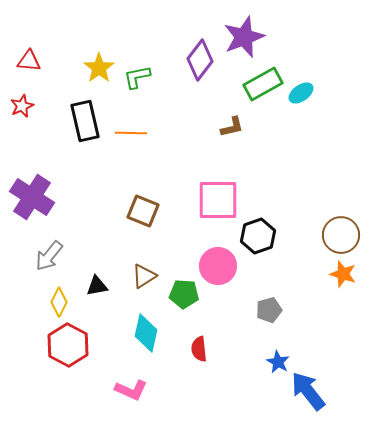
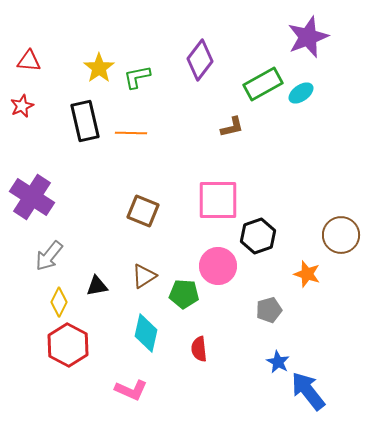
purple star: moved 64 px right
orange star: moved 36 px left
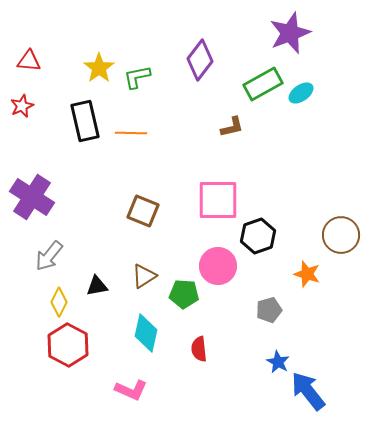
purple star: moved 18 px left, 4 px up
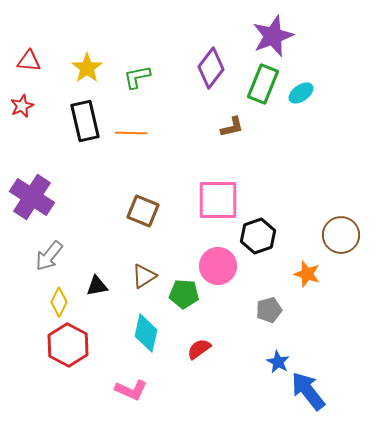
purple star: moved 17 px left, 3 px down
purple diamond: moved 11 px right, 8 px down
yellow star: moved 12 px left
green rectangle: rotated 39 degrees counterclockwise
red semicircle: rotated 60 degrees clockwise
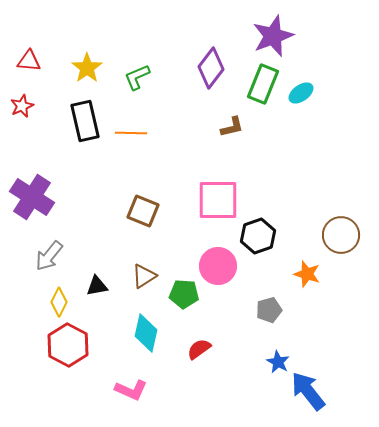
green L-shape: rotated 12 degrees counterclockwise
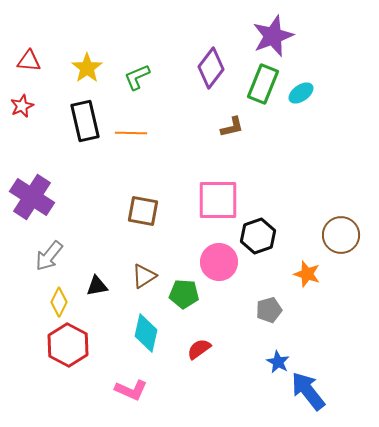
brown square: rotated 12 degrees counterclockwise
pink circle: moved 1 px right, 4 px up
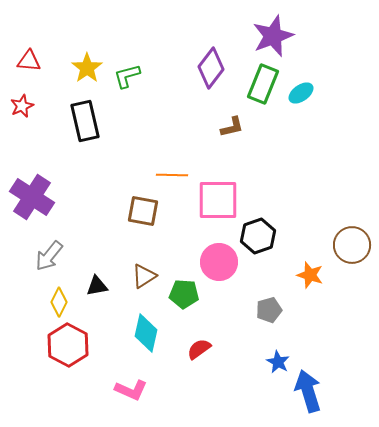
green L-shape: moved 10 px left, 1 px up; rotated 8 degrees clockwise
orange line: moved 41 px right, 42 px down
brown circle: moved 11 px right, 10 px down
orange star: moved 3 px right, 1 px down
blue arrow: rotated 21 degrees clockwise
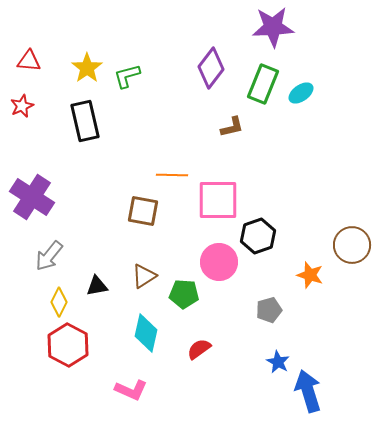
purple star: moved 9 px up; rotated 18 degrees clockwise
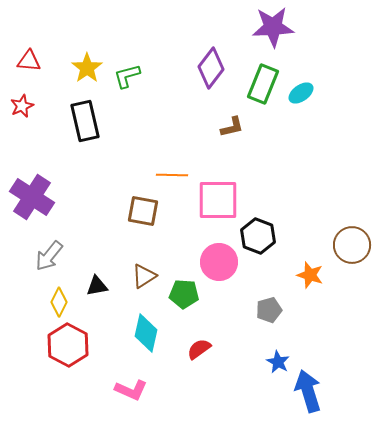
black hexagon: rotated 20 degrees counterclockwise
